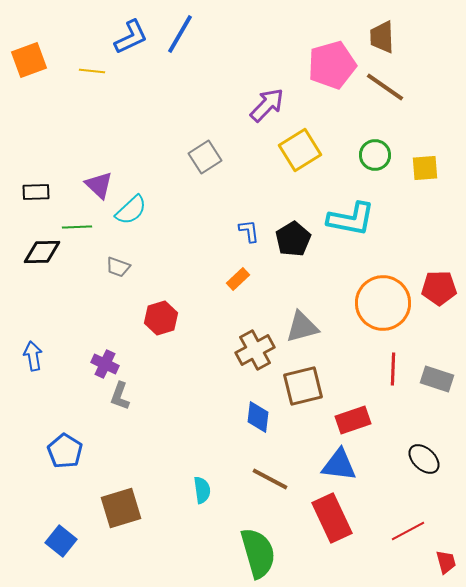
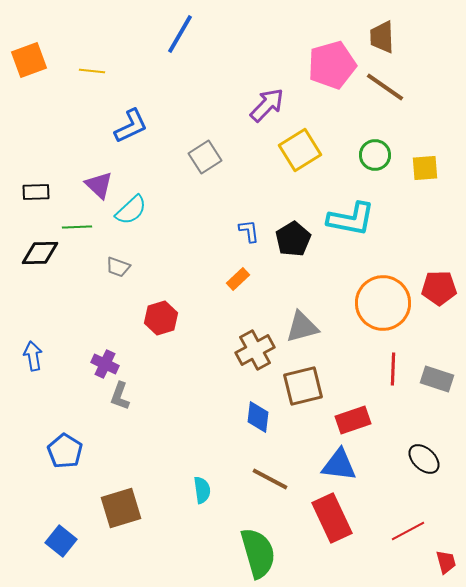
blue L-shape at (131, 37): moved 89 px down
black diamond at (42, 252): moved 2 px left, 1 px down
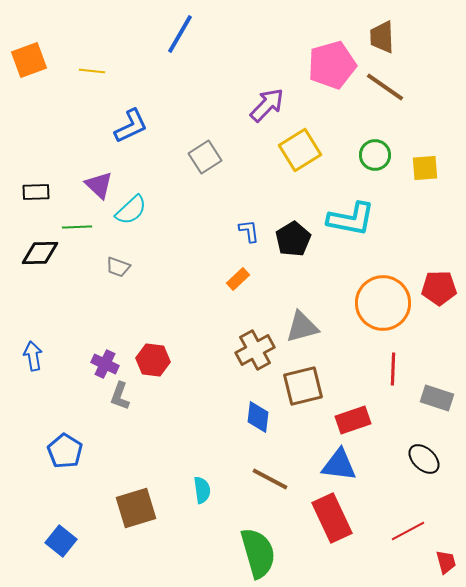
red hexagon at (161, 318): moved 8 px left, 42 px down; rotated 24 degrees clockwise
gray rectangle at (437, 379): moved 19 px down
brown square at (121, 508): moved 15 px right
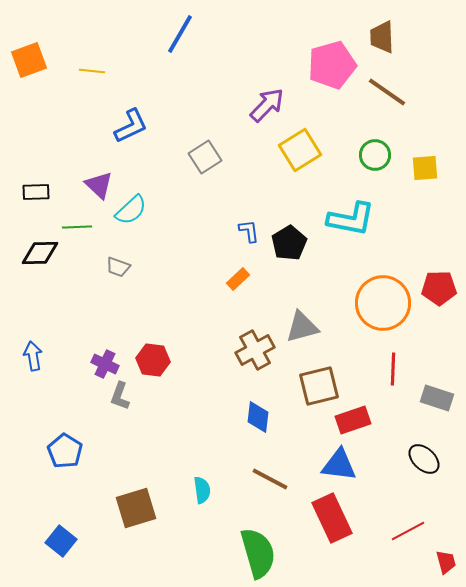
brown line at (385, 87): moved 2 px right, 5 px down
black pentagon at (293, 239): moved 4 px left, 4 px down
brown square at (303, 386): moved 16 px right
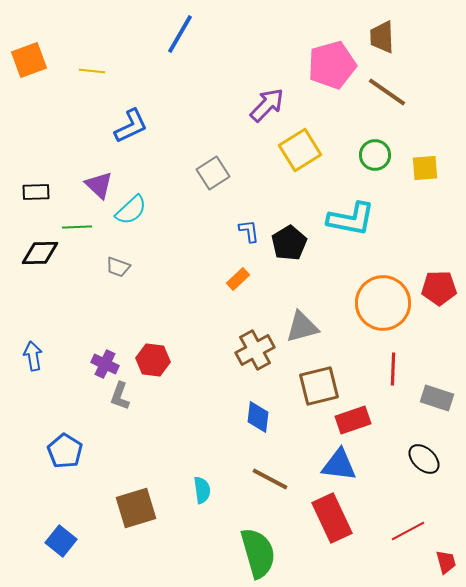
gray square at (205, 157): moved 8 px right, 16 px down
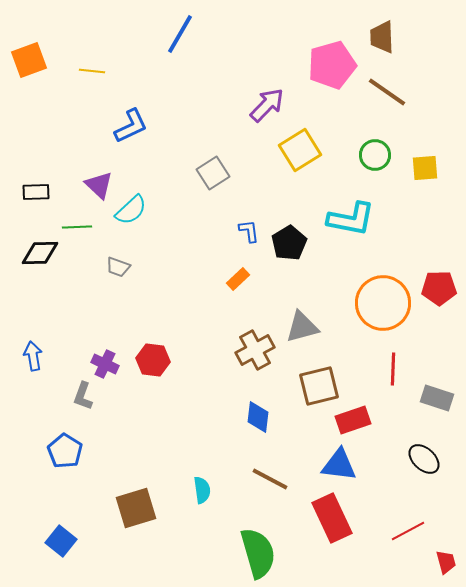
gray L-shape at (120, 396): moved 37 px left
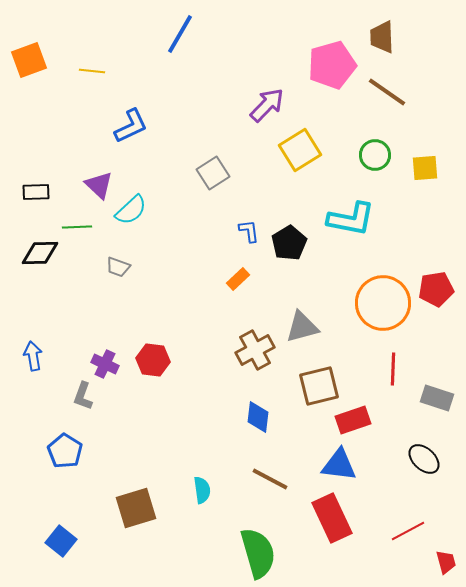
red pentagon at (439, 288): moved 3 px left, 1 px down; rotated 8 degrees counterclockwise
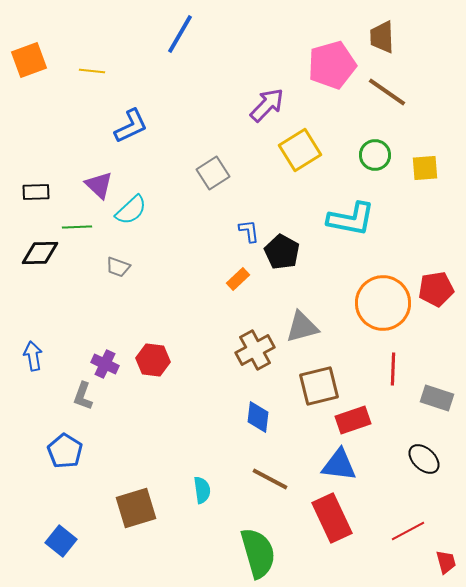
black pentagon at (289, 243): moved 7 px left, 9 px down; rotated 12 degrees counterclockwise
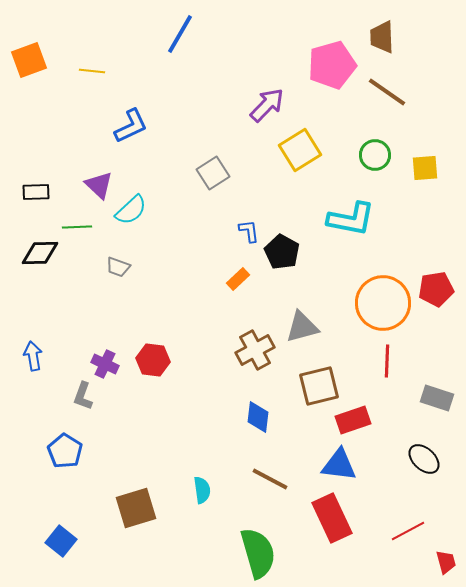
red line at (393, 369): moved 6 px left, 8 px up
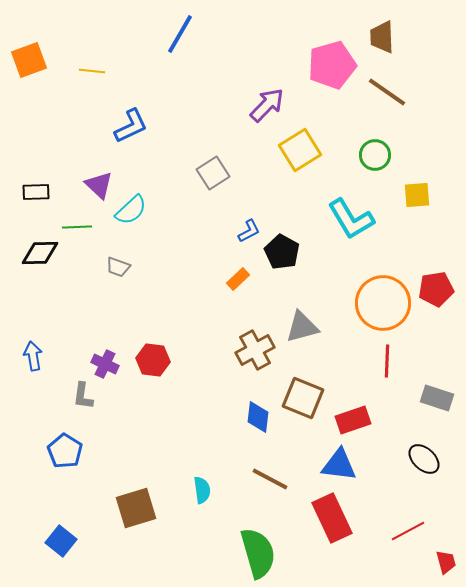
yellow square at (425, 168): moved 8 px left, 27 px down
cyan L-shape at (351, 219): rotated 48 degrees clockwise
blue L-shape at (249, 231): rotated 70 degrees clockwise
brown square at (319, 386): moved 16 px left, 12 px down; rotated 36 degrees clockwise
gray L-shape at (83, 396): rotated 12 degrees counterclockwise
